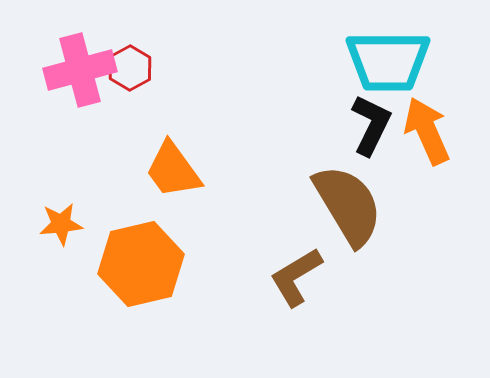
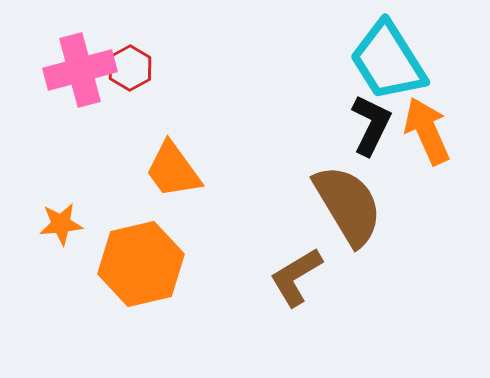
cyan trapezoid: rotated 58 degrees clockwise
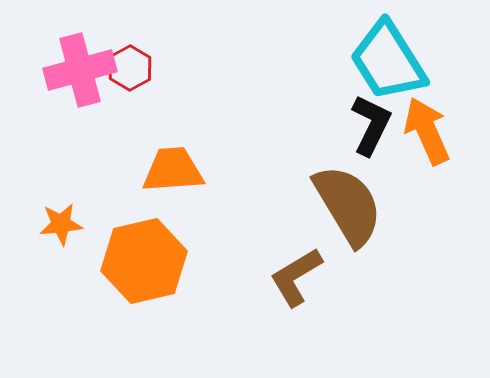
orange trapezoid: rotated 122 degrees clockwise
orange hexagon: moved 3 px right, 3 px up
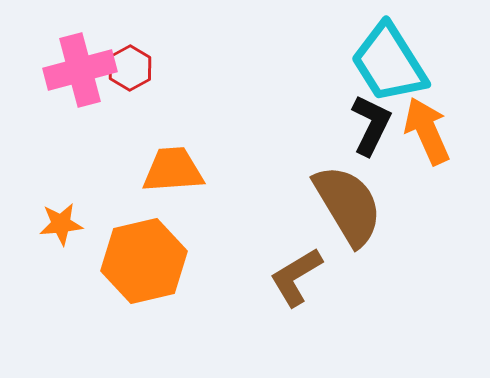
cyan trapezoid: moved 1 px right, 2 px down
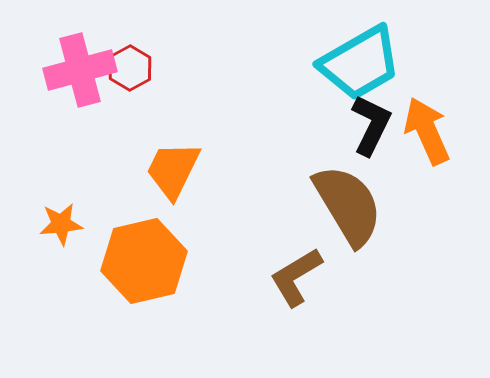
cyan trapezoid: moved 29 px left; rotated 88 degrees counterclockwise
orange trapezoid: rotated 60 degrees counterclockwise
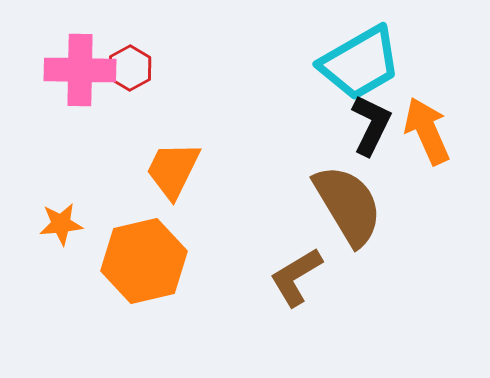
pink cross: rotated 16 degrees clockwise
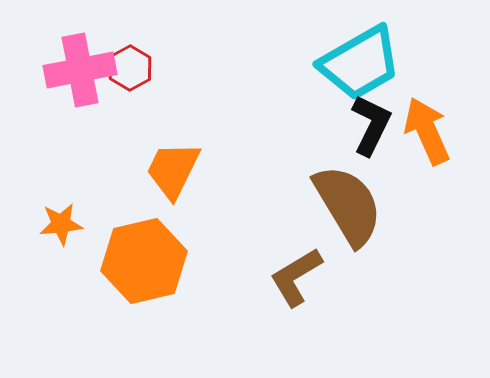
pink cross: rotated 12 degrees counterclockwise
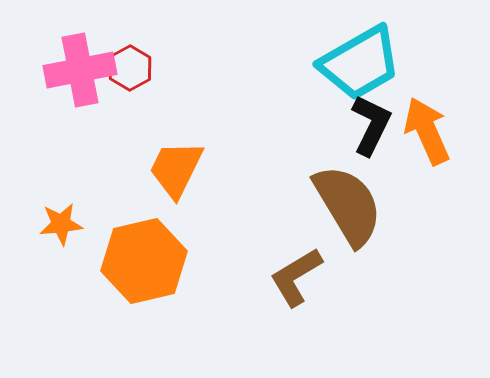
orange trapezoid: moved 3 px right, 1 px up
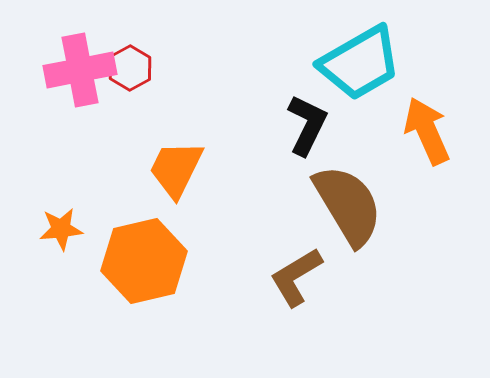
black L-shape: moved 64 px left
orange star: moved 5 px down
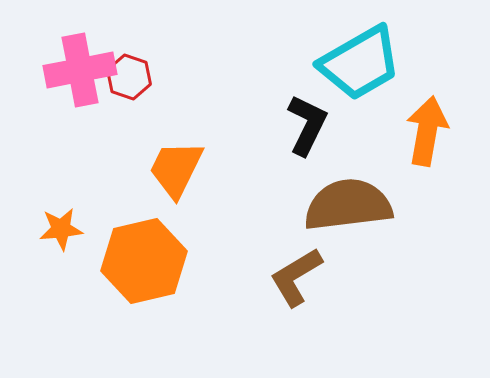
red hexagon: moved 1 px left, 9 px down; rotated 12 degrees counterclockwise
orange arrow: rotated 34 degrees clockwise
brown semicircle: rotated 66 degrees counterclockwise
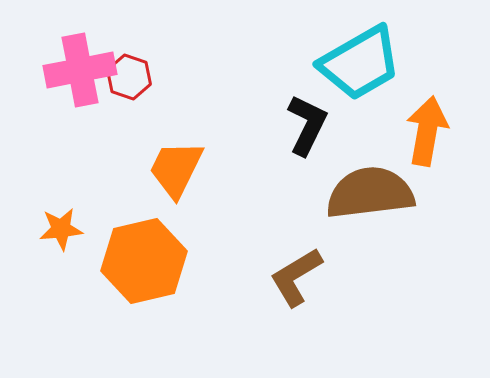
brown semicircle: moved 22 px right, 12 px up
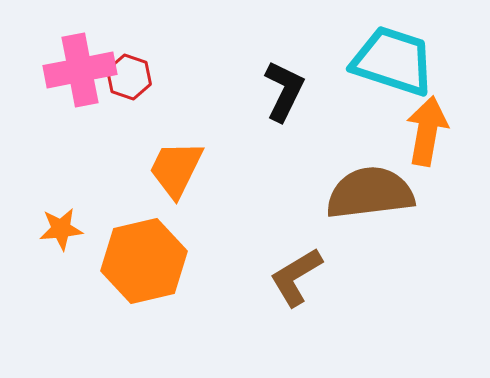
cyan trapezoid: moved 33 px right, 2 px up; rotated 132 degrees counterclockwise
black L-shape: moved 23 px left, 34 px up
